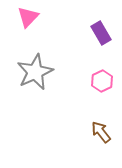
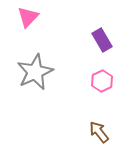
purple rectangle: moved 1 px right, 7 px down
brown arrow: moved 2 px left
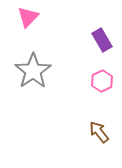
gray star: moved 2 px left, 1 px up; rotated 9 degrees counterclockwise
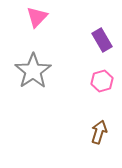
pink triangle: moved 9 px right
pink hexagon: rotated 10 degrees clockwise
brown arrow: rotated 55 degrees clockwise
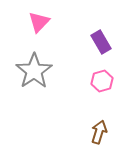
pink triangle: moved 2 px right, 5 px down
purple rectangle: moved 1 px left, 2 px down
gray star: moved 1 px right
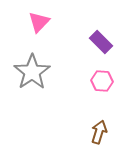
purple rectangle: rotated 15 degrees counterclockwise
gray star: moved 2 px left, 1 px down
pink hexagon: rotated 20 degrees clockwise
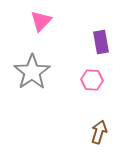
pink triangle: moved 2 px right, 1 px up
purple rectangle: rotated 35 degrees clockwise
pink hexagon: moved 10 px left, 1 px up
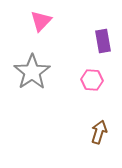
purple rectangle: moved 2 px right, 1 px up
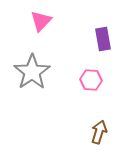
purple rectangle: moved 2 px up
pink hexagon: moved 1 px left
